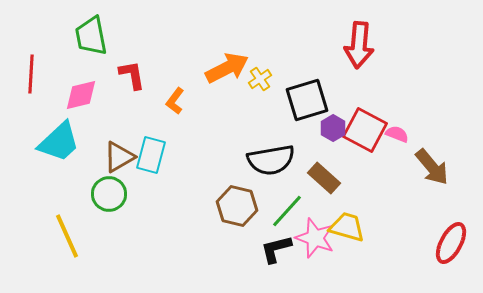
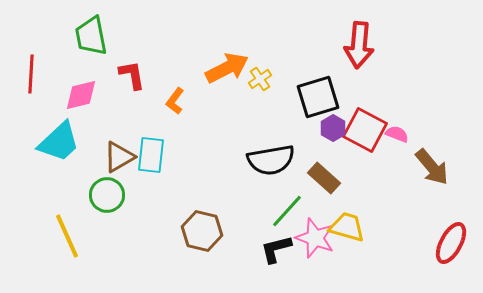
black square: moved 11 px right, 3 px up
cyan rectangle: rotated 9 degrees counterclockwise
green circle: moved 2 px left, 1 px down
brown hexagon: moved 35 px left, 25 px down
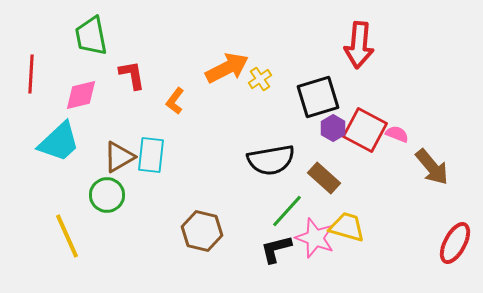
red ellipse: moved 4 px right
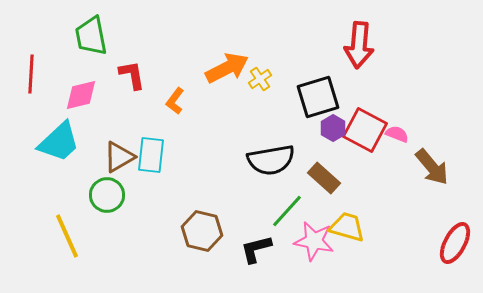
pink star: moved 1 px left, 3 px down; rotated 9 degrees counterclockwise
black L-shape: moved 20 px left
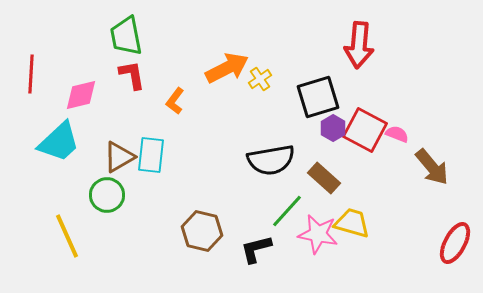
green trapezoid: moved 35 px right
yellow trapezoid: moved 5 px right, 4 px up
pink star: moved 4 px right, 7 px up
